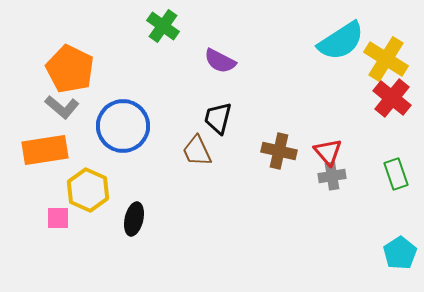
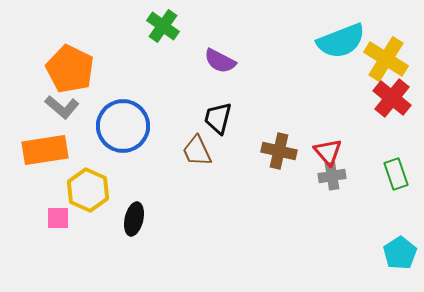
cyan semicircle: rotated 12 degrees clockwise
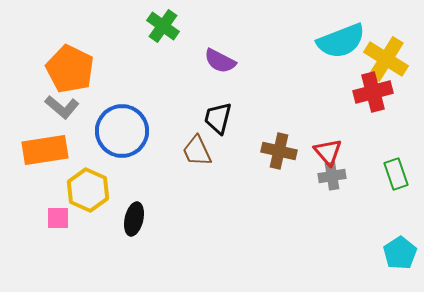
red cross: moved 19 px left, 6 px up; rotated 36 degrees clockwise
blue circle: moved 1 px left, 5 px down
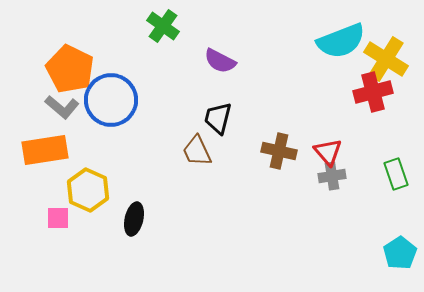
blue circle: moved 11 px left, 31 px up
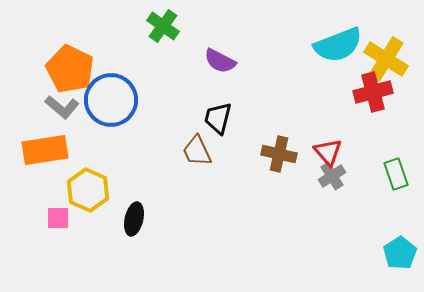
cyan semicircle: moved 3 px left, 4 px down
brown cross: moved 3 px down
gray cross: rotated 24 degrees counterclockwise
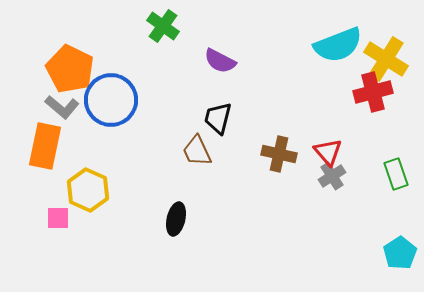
orange rectangle: moved 4 px up; rotated 69 degrees counterclockwise
black ellipse: moved 42 px right
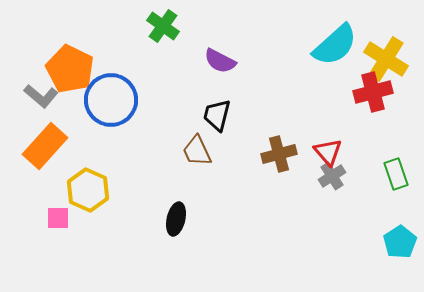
cyan semicircle: moved 3 px left; rotated 21 degrees counterclockwise
gray L-shape: moved 21 px left, 11 px up
black trapezoid: moved 1 px left, 3 px up
orange rectangle: rotated 30 degrees clockwise
brown cross: rotated 28 degrees counterclockwise
cyan pentagon: moved 11 px up
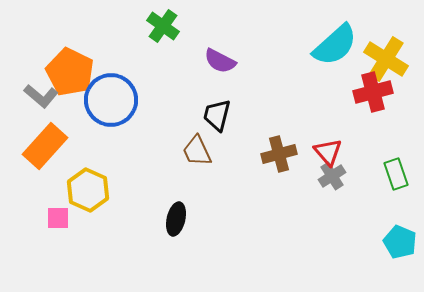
orange pentagon: moved 3 px down
cyan pentagon: rotated 16 degrees counterclockwise
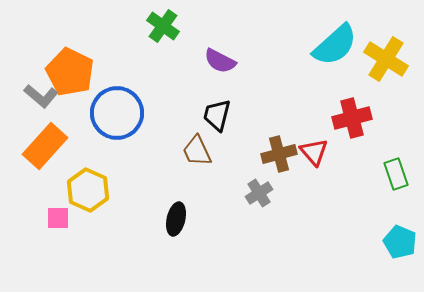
red cross: moved 21 px left, 26 px down
blue circle: moved 6 px right, 13 px down
red triangle: moved 14 px left
gray cross: moved 73 px left, 17 px down
